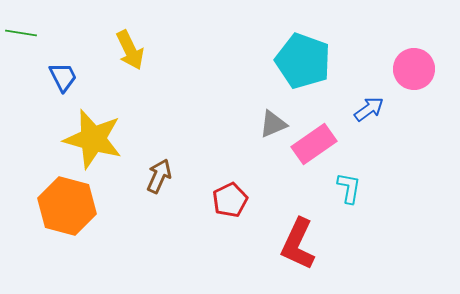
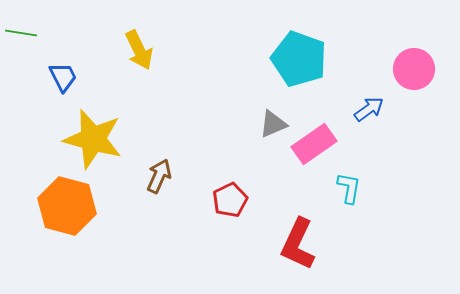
yellow arrow: moved 9 px right
cyan pentagon: moved 4 px left, 2 px up
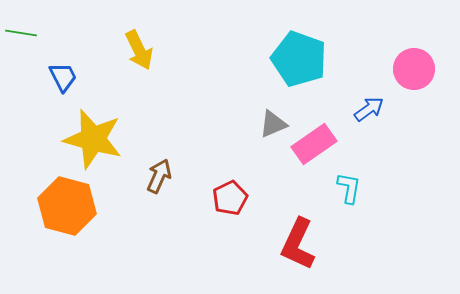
red pentagon: moved 2 px up
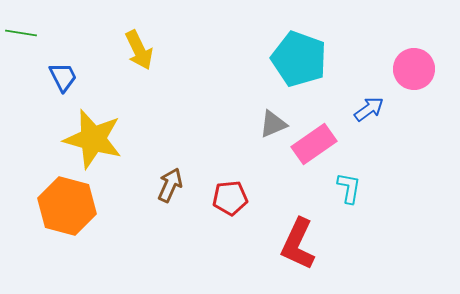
brown arrow: moved 11 px right, 9 px down
red pentagon: rotated 20 degrees clockwise
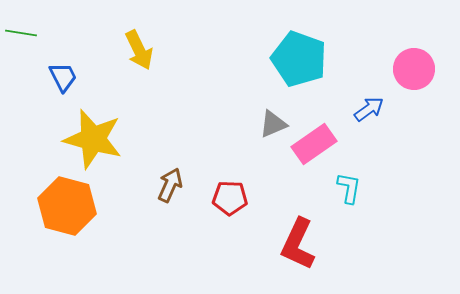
red pentagon: rotated 8 degrees clockwise
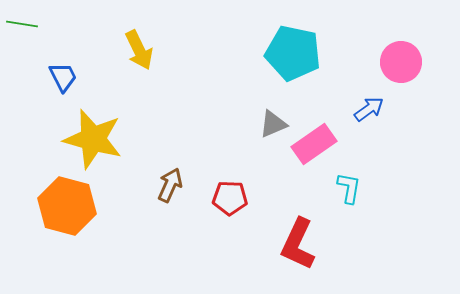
green line: moved 1 px right, 9 px up
cyan pentagon: moved 6 px left, 6 px up; rotated 8 degrees counterclockwise
pink circle: moved 13 px left, 7 px up
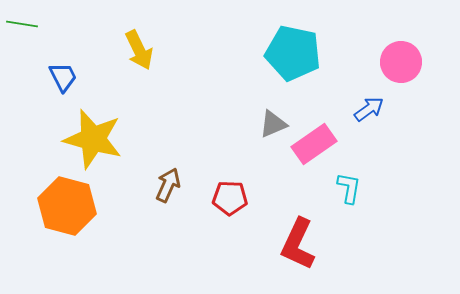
brown arrow: moved 2 px left
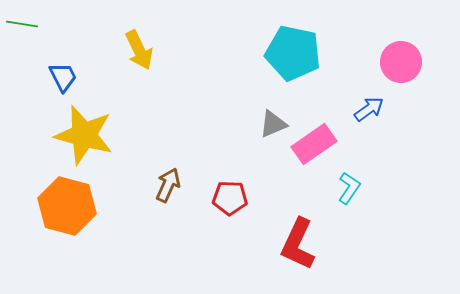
yellow star: moved 9 px left, 4 px up
cyan L-shape: rotated 24 degrees clockwise
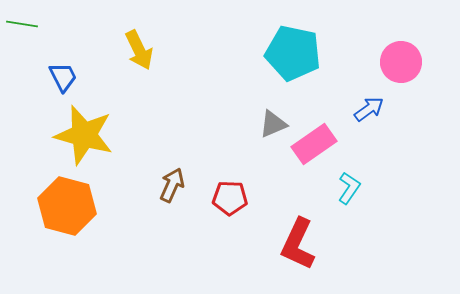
brown arrow: moved 4 px right
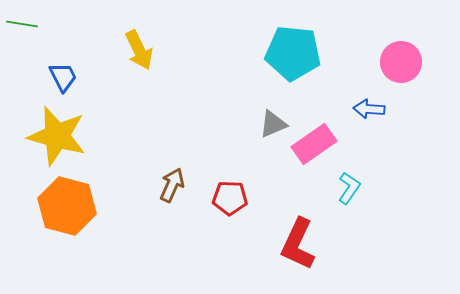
cyan pentagon: rotated 6 degrees counterclockwise
blue arrow: rotated 140 degrees counterclockwise
yellow star: moved 27 px left, 1 px down
